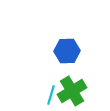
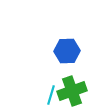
green cross: rotated 12 degrees clockwise
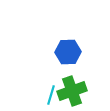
blue hexagon: moved 1 px right, 1 px down
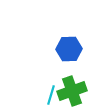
blue hexagon: moved 1 px right, 3 px up
